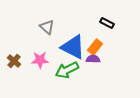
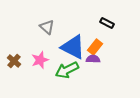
pink star: rotated 18 degrees counterclockwise
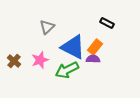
gray triangle: rotated 35 degrees clockwise
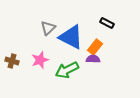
gray triangle: moved 1 px right, 1 px down
blue triangle: moved 2 px left, 10 px up
brown cross: moved 2 px left; rotated 24 degrees counterclockwise
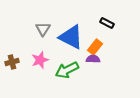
gray triangle: moved 5 px left, 1 px down; rotated 14 degrees counterclockwise
brown cross: moved 1 px down; rotated 32 degrees counterclockwise
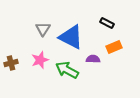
orange rectangle: moved 19 px right; rotated 28 degrees clockwise
brown cross: moved 1 px left, 1 px down
green arrow: rotated 55 degrees clockwise
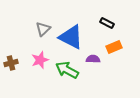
gray triangle: rotated 14 degrees clockwise
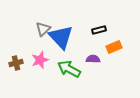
black rectangle: moved 8 px left, 7 px down; rotated 40 degrees counterclockwise
blue triangle: moved 10 px left; rotated 20 degrees clockwise
brown cross: moved 5 px right
green arrow: moved 2 px right, 1 px up
